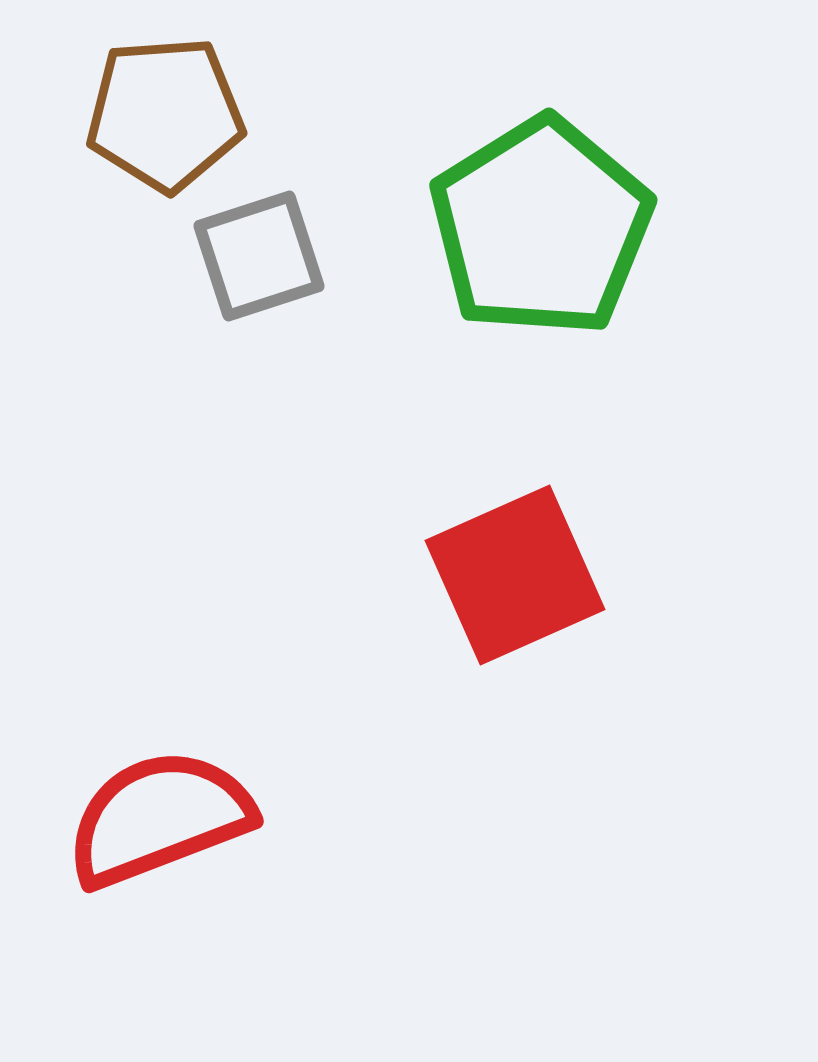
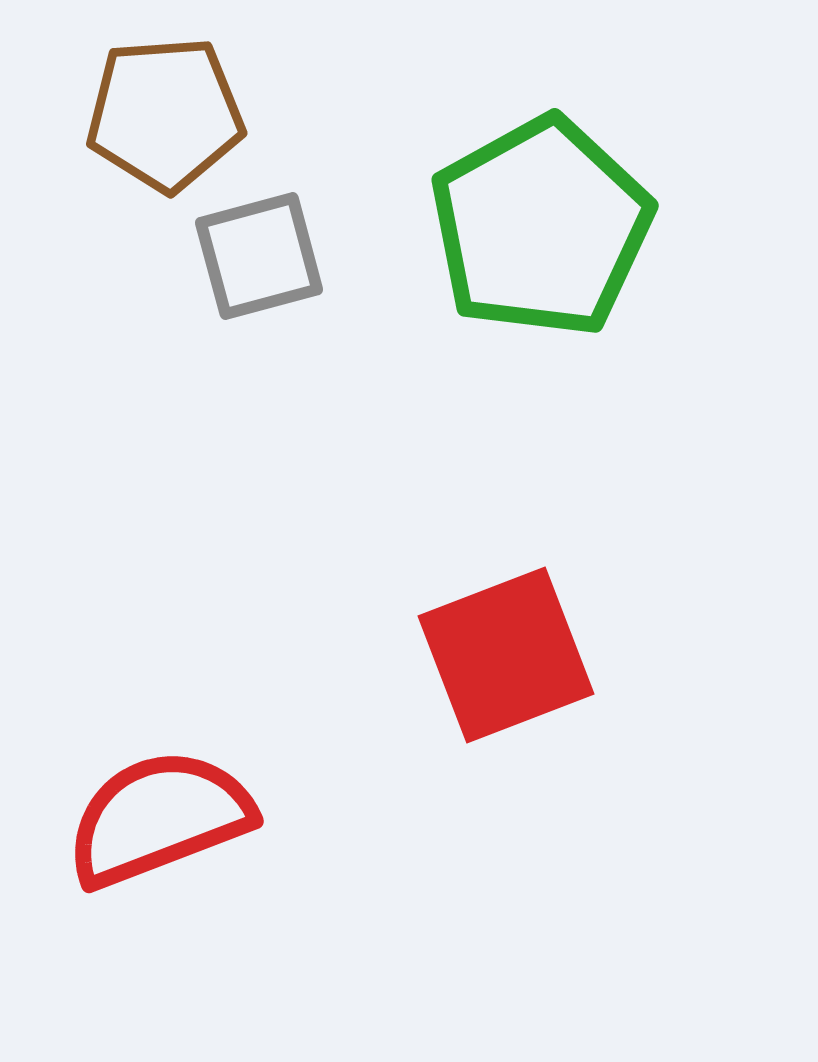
green pentagon: rotated 3 degrees clockwise
gray square: rotated 3 degrees clockwise
red square: moved 9 px left, 80 px down; rotated 3 degrees clockwise
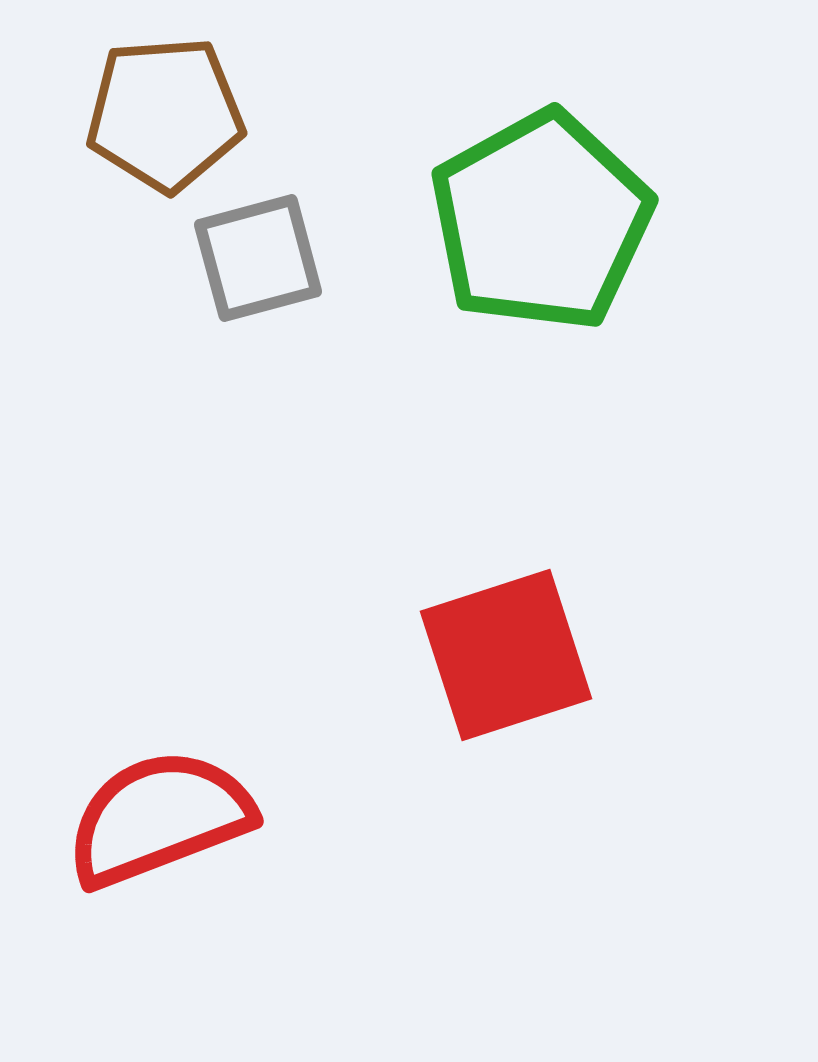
green pentagon: moved 6 px up
gray square: moved 1 px left, 2 px down
red square: rotated 3 degrees clockwise
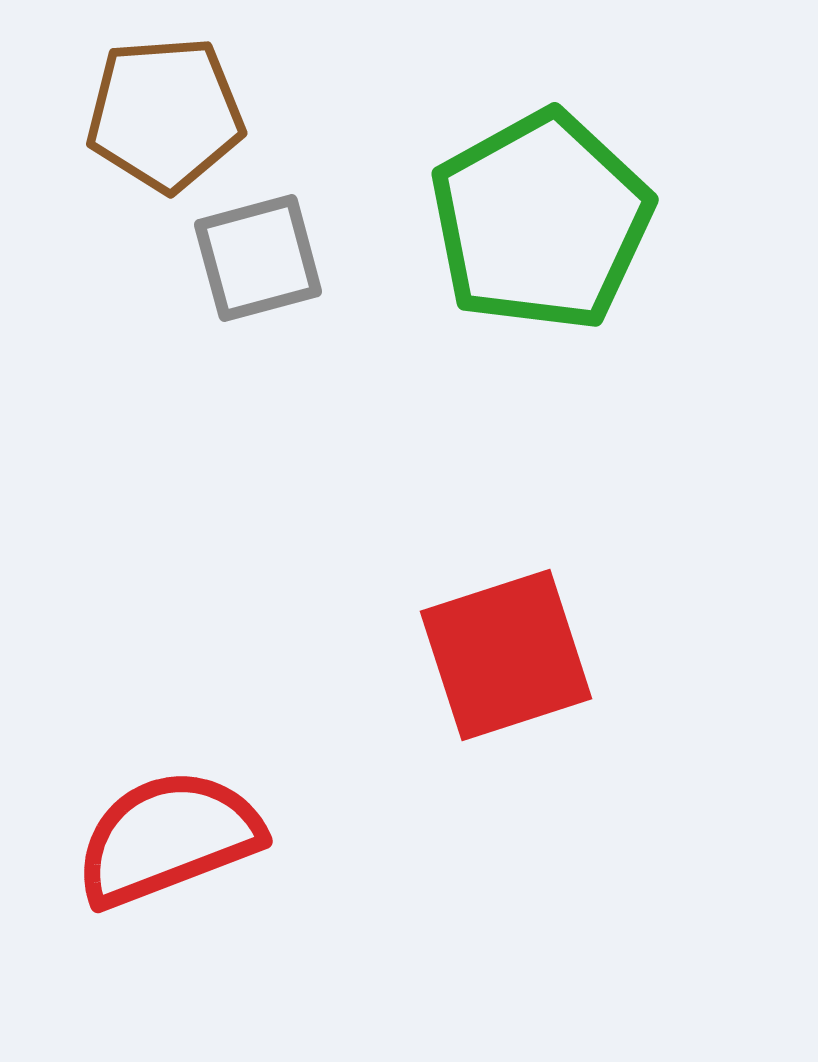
red semicircle: moved 9 px right, 20 px down
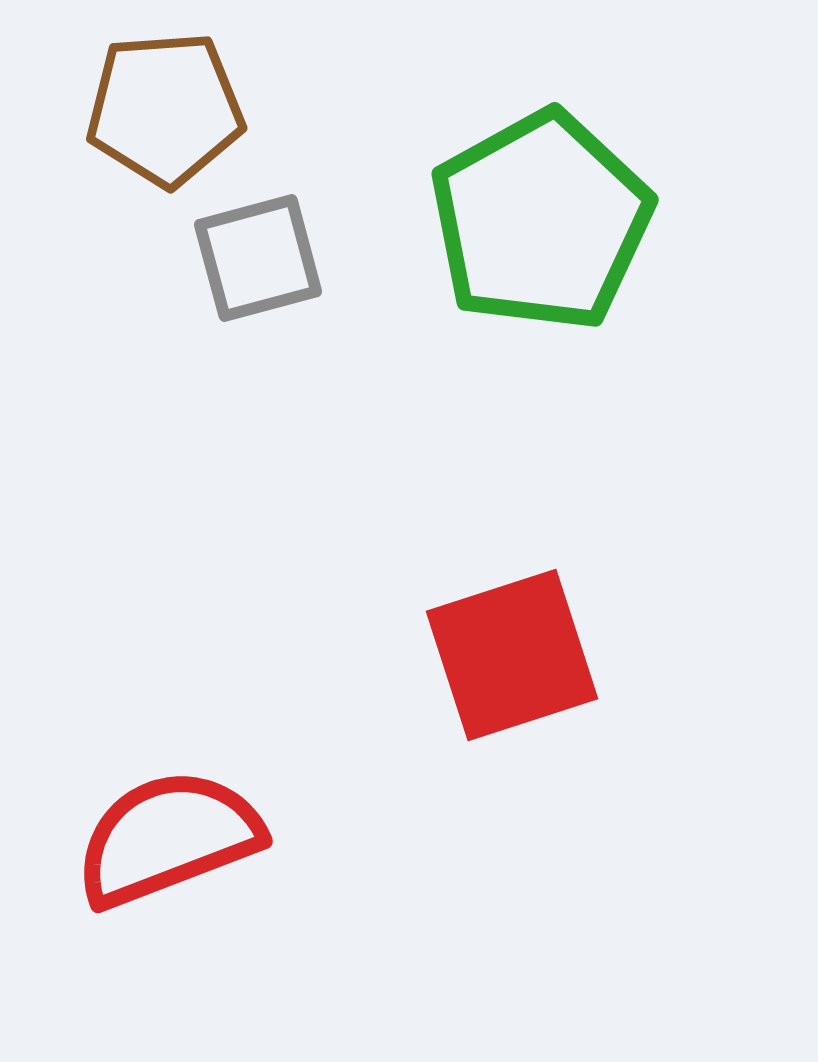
brown pentagon: moved 5 px up
red square: moved 6 px right
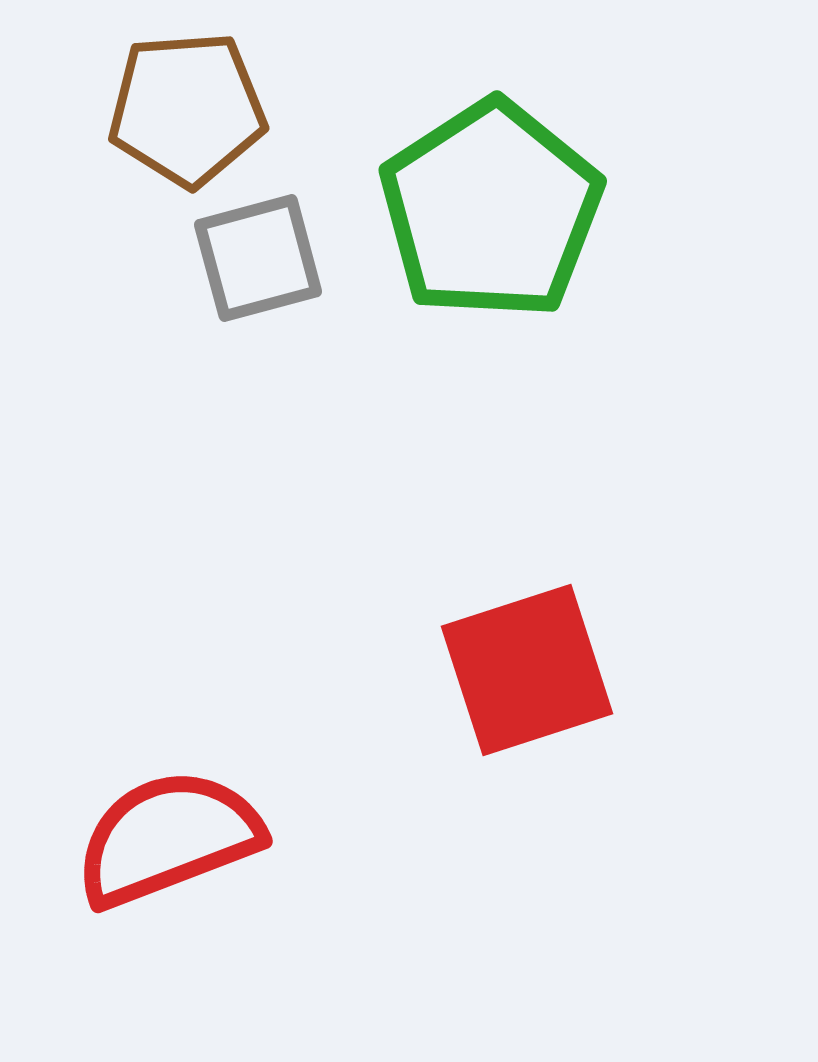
brown pentagon: moved 22 px right
green pentagon: moved 50 px left, 11 px up; rotated 4 degrees counterclockwise
red square: moved 15 px right, 15 px down
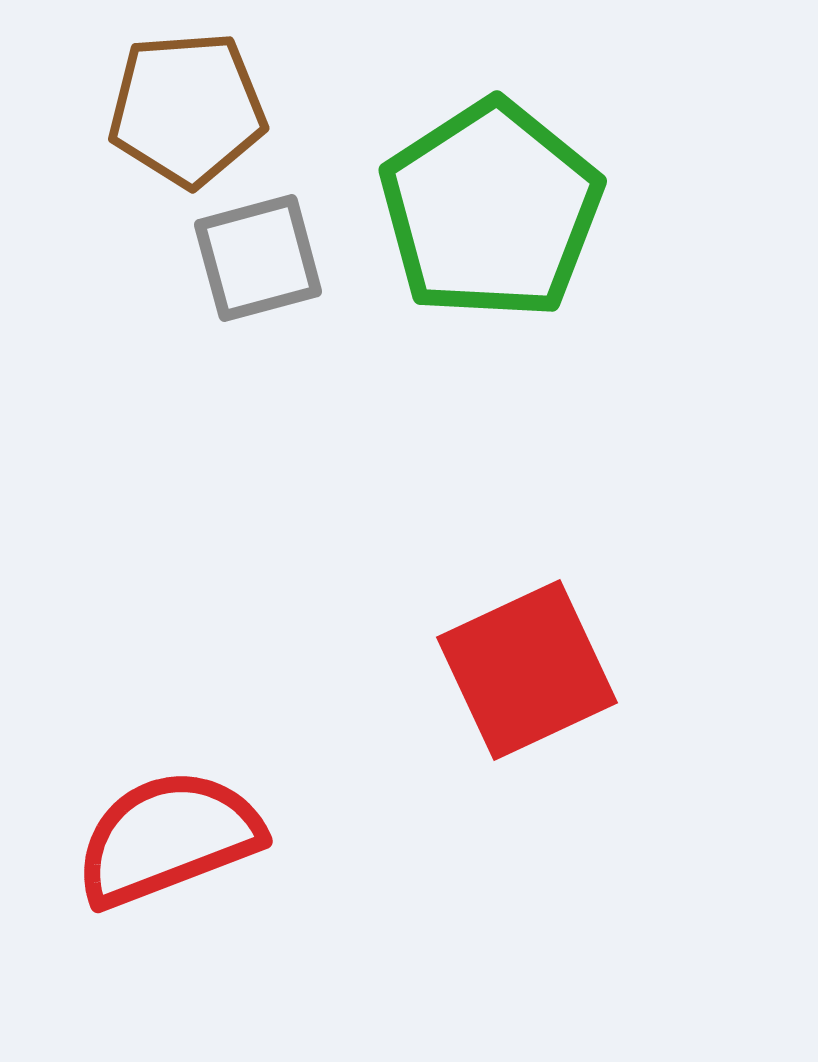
red square: rotated 7 degrees counterclockwise
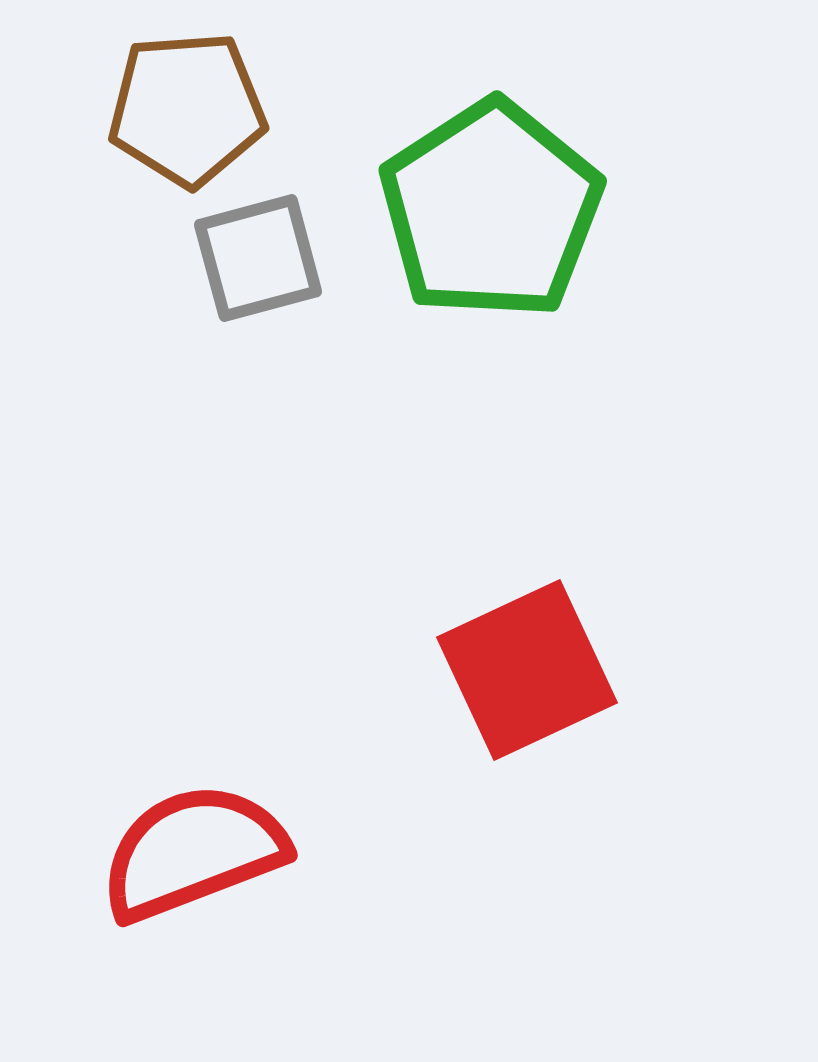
red semicircle: moved 25 px right, 14 px down
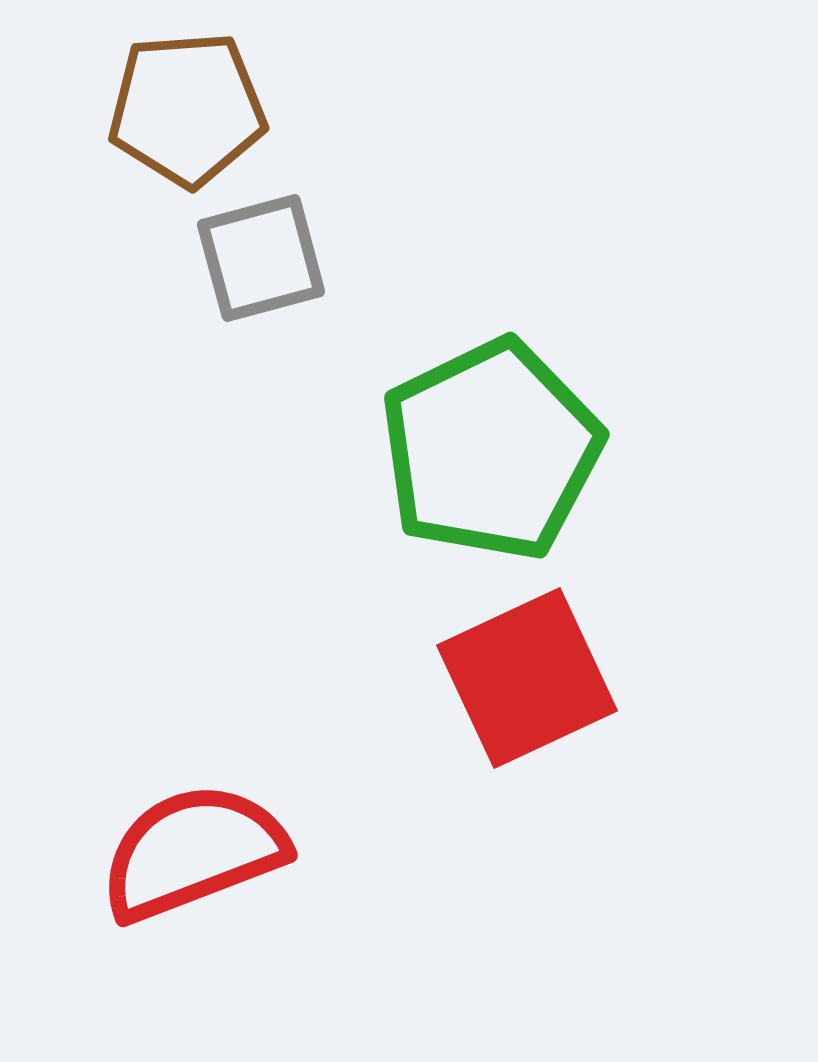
green pentagon: moved 240 px down; rotated 7 degrees clockwise
gray square: moved 3 px right
red square: moved 8 px down
